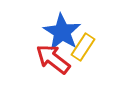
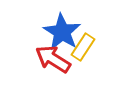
red arrow: rotated 6 degrees counterclockwise
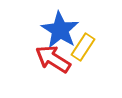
blue star: moved 2 px left, 2 px up
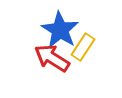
red arrow: moved 1 px left, 1 px up
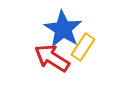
blue star: moved 3 px right, 1 px up
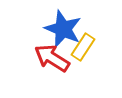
blue star: rotated 9 degrees counterclockwise
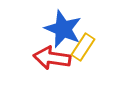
red arrow: rotated 24 degrees counterclockwise
